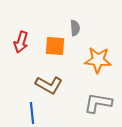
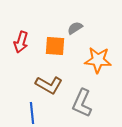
gray semicircle: rotated 119 degrees counterclockwise
gray L-shape: moved 16 px left; rotated 76 degrees counterclockwise
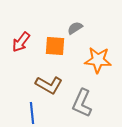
red arrow: rotated 20 degrees clockwise
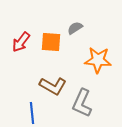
orange square: moved 4 px left, 4 px up
brown L-shape: moved 4 px right, 1 px down
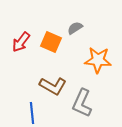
orange square: rotated 20 degrees clockwise
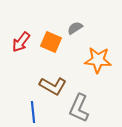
gray L-shape: moved 3 px left, 5 px down
blue line: moved 1 px right, 1 px up
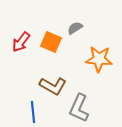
orange star: moved 1 px right, 1 px up
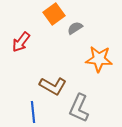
orange square: moved 3 px right, 28 px up; rotated 30 degrees clockwise
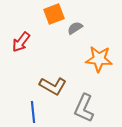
orange square: rotated 15 degrees clockwise
gray L-shape: moved 5 px right
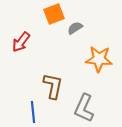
brown L-shape: rotated 108 degrees counterclockwise
